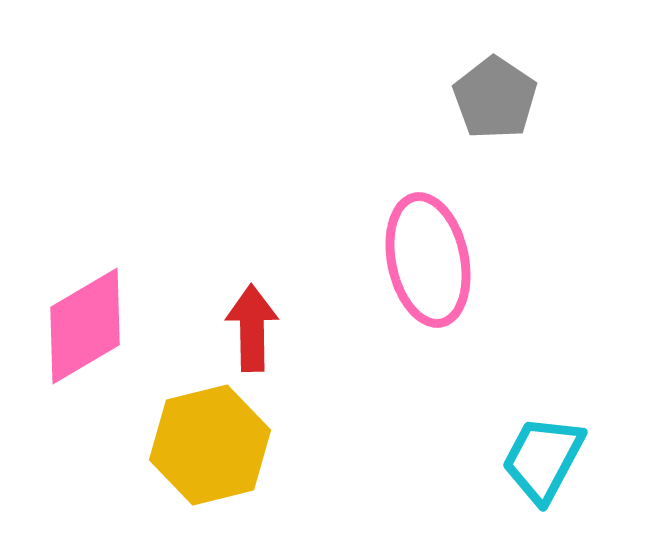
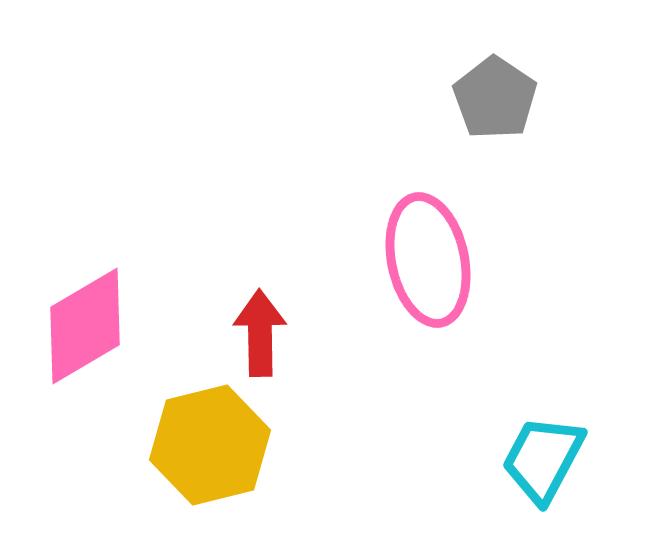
red arrow: moved 8 px right, 5 px down
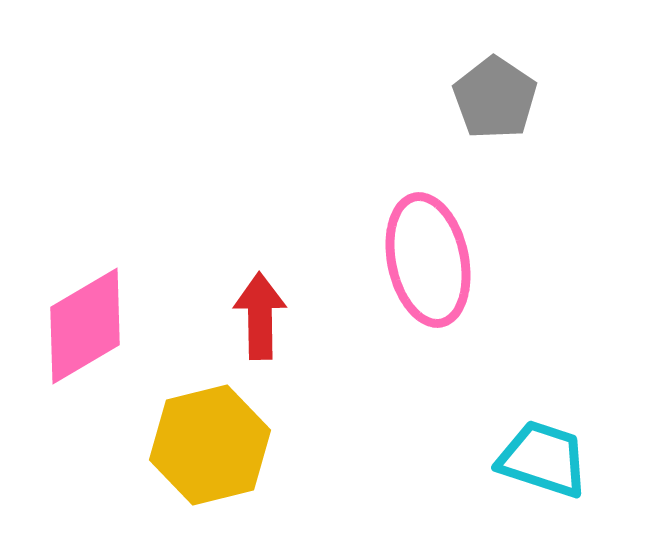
red arrow: moved 17 px up
cyan trapezoid: rotated 80 degrees clockwise
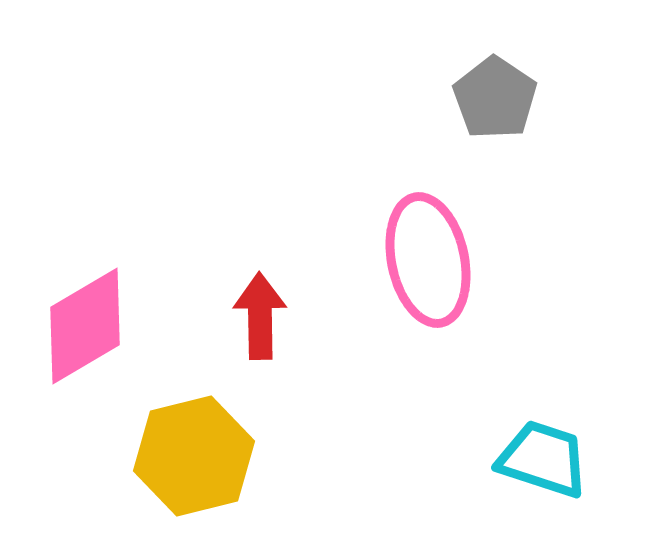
yellow hexagon: moved 16 px left, 11 px down
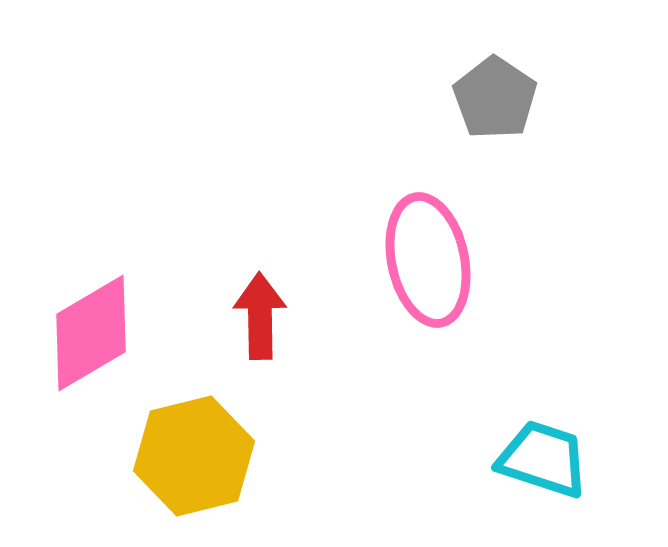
pink diamond: moved 6 px right, 7 px down
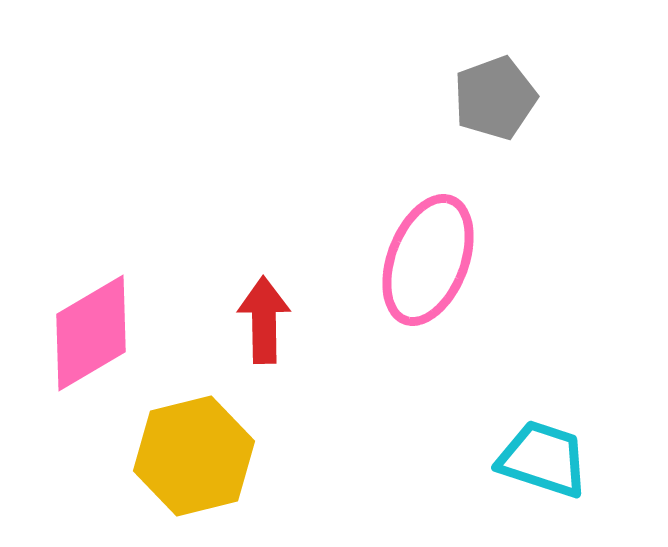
gray pentagon: rotated 18 degrees clockwise
pink ellipse: rotated 33 degrees clockwise
red arrow: moved 4 px right, 4 px down
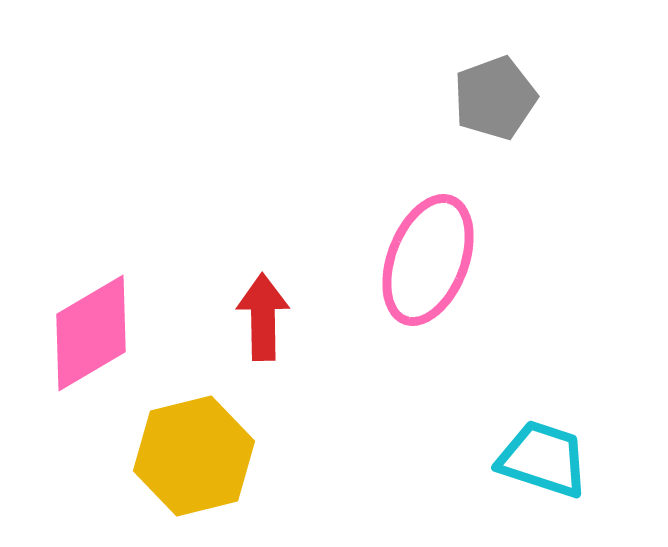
red arrow: moved 1 px left, 3 px up
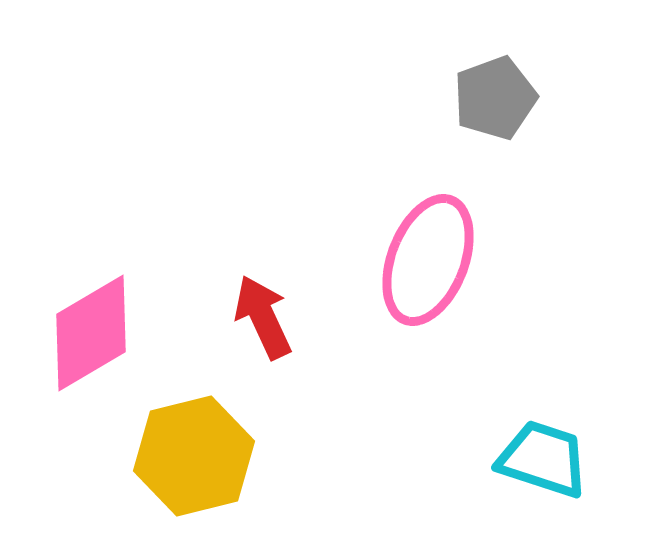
red arrow: rotated 24 degrees counterclockwise
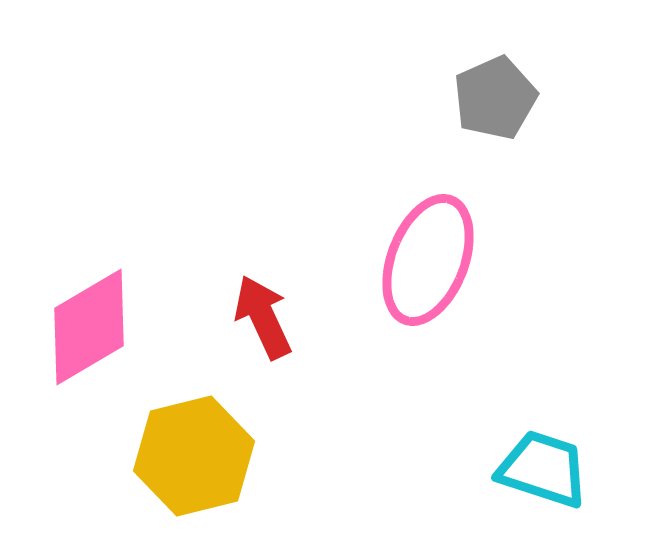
gray pentagon: rotated 4 degrees counterclockwise
pink diamond: moved 2 px left, 6 px up
cyan trapezoid: moved 10 px down
